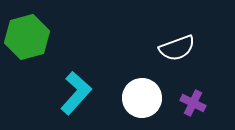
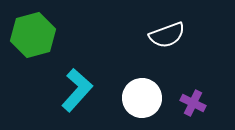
green hexagon: moved 6 px right, 2 px up
white semicircle: moved 10 px left, 13 px up
cyan L-shape: moved 1 px right, 3 px up
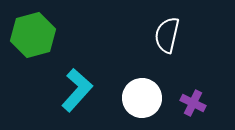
white semicircle: rotated 123 degrees clockwise
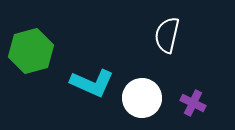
green hexagon: moved 2 px left, 16 px down
cyan L-shape: moved 15 px right, 7 px up; rotated 72 degrees clockwise
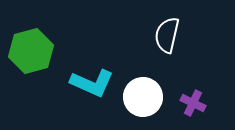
white circle: moved 1 px right, 1 px up
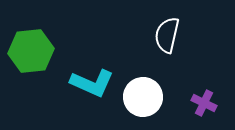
green hexagon: rotated 9 degrees clockwise
purple cross: moved 11 px right
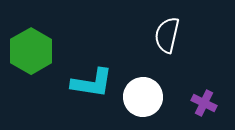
green hexagon: rotated 24 degrees counterclockwise
cyan L-shape: rotated 15 degrees counterclockwise
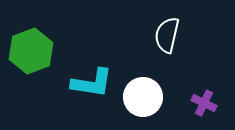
green hexagon: rotated 9 degrees clockwise
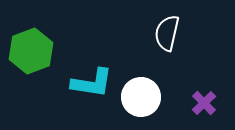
white semicircle: moved 2 px up
white circle: moved 2 px left
purple cross: rotated 20 degrees clockwise
